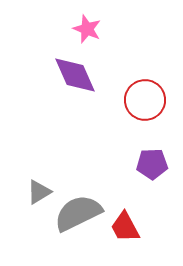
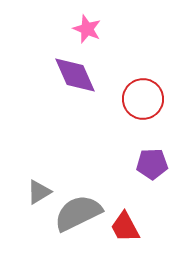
red circle: moved 2 px left, 1 px up
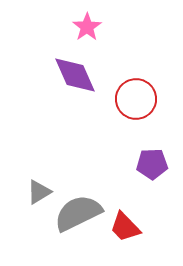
pink star: moved 2 px up; rotated 16 degrees clockwise
red circle: moved 7 px left
red trapezoid: rotated 16 degrees counterclockwise
